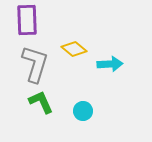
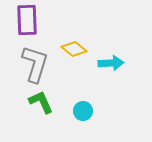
cyan arrow: moved 1 px right, 1 px up
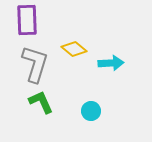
cyan circle: moved 8 px right
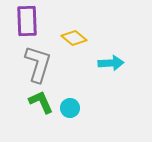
purple rectangle: moved 1 px down
yellow diamond: moved 11 px up
gray L-shape: moved 3 px right
cyan circle: moved 21 px left, 3 px up
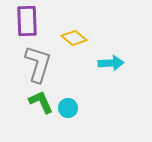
cyan circle: moved 2 px left
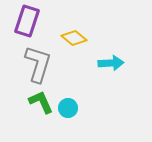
purple rectangle: rotated 20 degrees clockwise
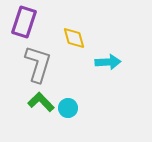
purple rectangle: moved 3 px left, 1 px down
yellow diamond: rotated 35 degrees clockwise
cyan arrow: moved 3 px left, 1 px up
green L-shape: rotated 20 degrees counterclockwise
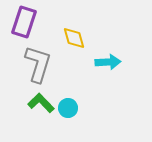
green L-shape: moved 1 px down
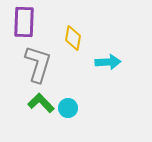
purple rectangle: rotated 16 degrees counterclockwise
yellow diamond: moved 1 px left; rotated 25 degrees clockwise
